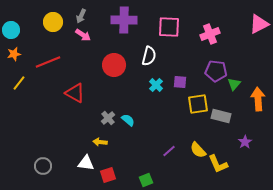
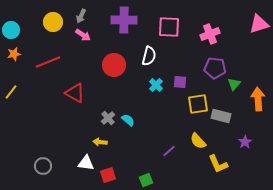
pink triangle: rotated 10 degrees clockwise
purple pentagon: moved 1 px left, 3 px up
yellow line: moved 8 px left, 9 px down
yellow semicircle: moved 9 px up
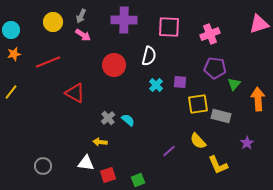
purple star: moved 2 px right, 1 px down
yellow L-shape: moved 1 px down
green square: moved 8 px left
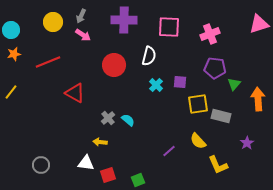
gray circle: moved 2 px left, 1 px up
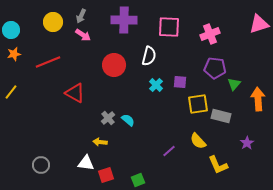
red square: moved 2 px left
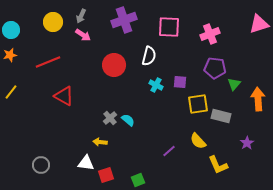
purple cross: rotated 20 degrees counterclockwise
orange star: moved 4 px left, 1 px down
cyan cross: rotated 16 degrees counterclockwise
red triangle: moved 11 px left, 3 px down
gray cross: moved 2 px right
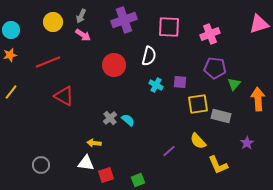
yellow arrow: moved 6 px left, 1 px down
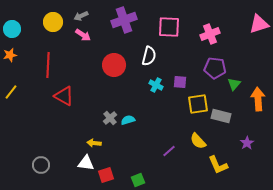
gray arrow: rotated 40 degrees clockwise
cyan circle: moved 1 px right, 1 px up
red line: moved 3 px down; rotated 65 degrees counterclockwise
cyan semicircle: rotated 56 degrees counterclockwise
